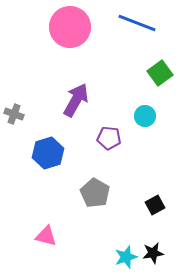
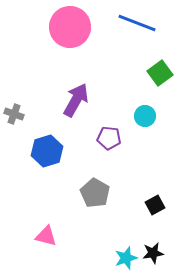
blue hexagon: moved 1 px left, 2 px up
cyan star: moved 1 px down
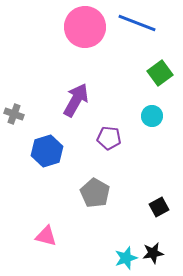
pink circle: moved 15 px right
cyan circle: moved 7 px right
black square: moved 4 px right, 2 px down
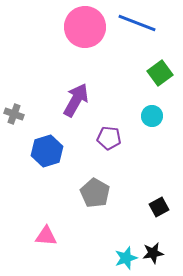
pink triangle: rotated 10 degrees counterclockwise
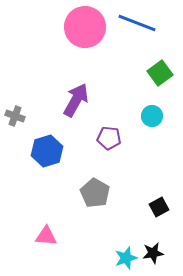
gray cross: moved 1 px right, 2 px down
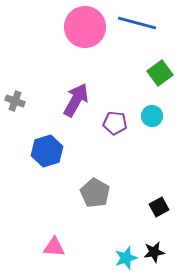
blue line: rotated 6 degrees counterclockwise
gray cross: moved 15 px up
purple pentagon: moved 6 px right, 15 px up
pink triangle: moved 8 px right, 11 px down
black star: moved 1 px right, 1 px up
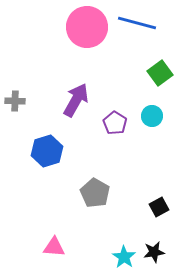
pink circle: moved 2 px right
gray cross: rotated 18 degrees counterclockwise
purple pentagon: rotated 25 degrees clockwise
cyan star: moved 2 px left, 1 px up; rotated 20 degrees counterclockwise
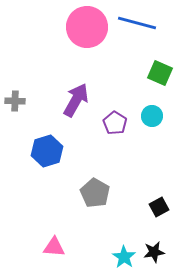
green square: rotated 30 degrees counterclockwise
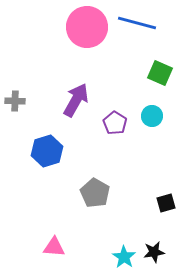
black square: moved 7 px right, 4 px up; rotated 12 degrees clockwise
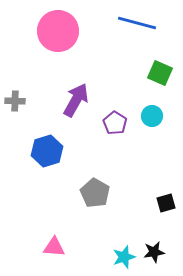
pink circle: moved 29 px left, 4 px down
cyan star: rotated 20 degrees clockwise
